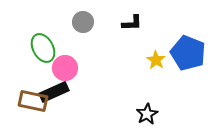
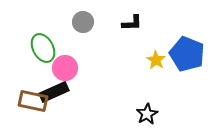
blue pentagon: moved 1 px left, 1 px down
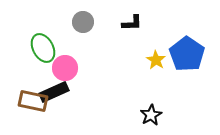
blue pentagon: rotated 12 degrees clockwise
black star: moved 4 px right, 1 px down
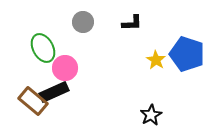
blue pentagon: rotated 16 degrees counterclockwise
brown rectangle: rotated 28 degrees clockwise
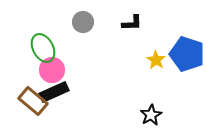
pink circle: moved 13 px left, 2 px down
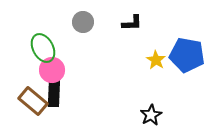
blue pentagon: moved 1 px down; rotated 8 degrees counterclockwise
black rectangle: rotated 64 degrees counterclockwise
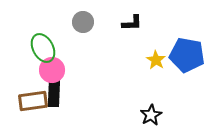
brown rectangle: rotated 48 degrees counterclockwise
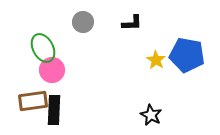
black rectangle: moved 18 px down
black star: rotated 15 degrees counterclockwise
